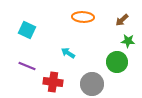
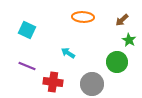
green star: moved 1 px right, 1 px up; rotated 24 degrees clockwise
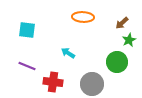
brown arrow: moved 3 px down
cyan square: rotated 18 degrees counterclockwise
green star: rotated 16 degrees clockwise
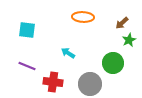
green circle: moved 4 px left, 1 px down
gray circle: moved 2 px left
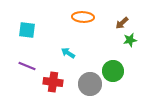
green star: moved 1 px right; rotated 16 degrees clockwise
green circle: moved 8 px down
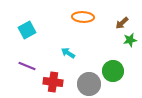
cyan square: rotated 36 degrees counterclockwise
gray circle: moved 1 px left
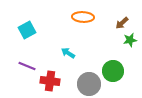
red cross: moved 3 px left, 1 px up
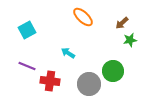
orange ellipse: rotated 40 degrees clockwise
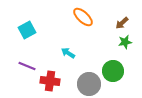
green star: moved 5 px left, 2 px down
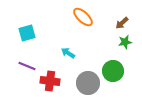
cyan square: moved 3 px down; rotated 12 degrees clockwise
gray circle: moved 1 px left, 1 px up
